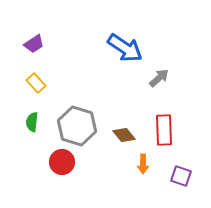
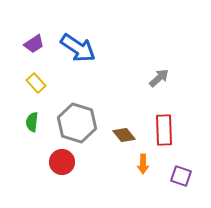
blue arrow: moved 47 px left
gray hexagon: moved 3 px up
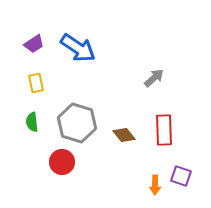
gray arrow: moved 5 px left
yellow rectangle: rotated 30 degrees clockwise
green semicircle: rotated 12 degrees counterclockwise
orange arrow: moved 12 px right, 21 px down
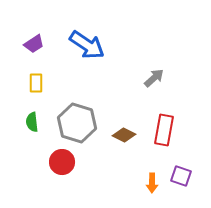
blue arrow: moved 9 px right, 3 px up
yellow rectangle: rotated 12 degrees clockwise
red rectangle: rotated 12 degrees clockwise
brown diamond: rotated 25 degrees counterclockwise
orange arrow: moved 3 px left, 2 px up
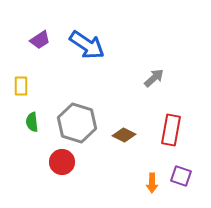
purple trapezoid: moved 6 px right, 4 px up
yellow rectangle: moved 15 px left, 3 px down
red rectangle: moved 7 px right
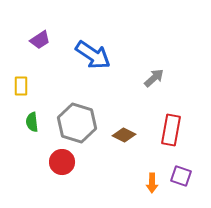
blue arrow: moved 6 px right, 10 px down
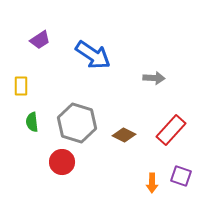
gray arrow: rotated 45 degrees clockwise
red rectangle: rotated 32 degrees clockwise
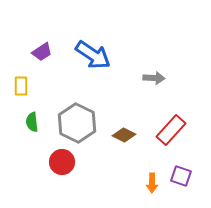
purple trapezoid: moved 2 px right, 12 px down
gray hexagon: rotated 9 degrees clockwise
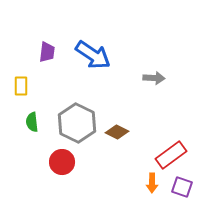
purple trapezoid: moved 5 px right; rotated 50 degrees counterclockwise
red rectangle: moved 25 px down; rotated 12 degrees clockwise
brown diamond: moved 7 px left, 3 px up
purple square: moved 1 px right, 11 px down
